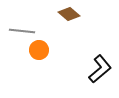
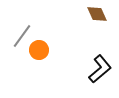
brown diamond: moved 28 px right; rotated 25 degrees clockwise
gray line: moved 5 px down; rotated 60 degrees counterclockwise
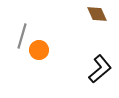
gray line: rotated 20 degrees counterclockwise
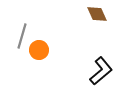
black L-shape: moved 1 px right, 2 px down
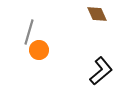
gray line: moved 7 px right, 4 px up
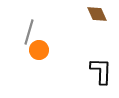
black L-shape: rotated 48 degrees counterclockwise
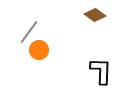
brown diamond: moved 2 px left, 1 px down; rotated 30 degrees counterclockwise
gray line: rotated 20 degrees clockwise
